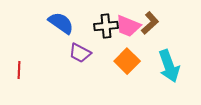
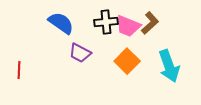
black cross: moved 4 px up
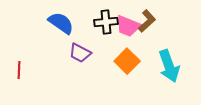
brown L-shape: moved 3 px left, 2 px up
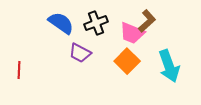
black cross: moved 10 px left, 1 px down; rotated 15 degrees counterclockwise
pink trapezoid: moved 4 px right, 7 px down
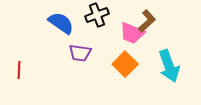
black cross: moved 1 px right, 8 px up
purple trapezoid: rotated 20 degrees counterclockwise
orange square: moved 2 px left, 3 px down
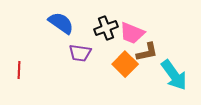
black cross: moved 9 px right, 13 px down
brown L-shape: moved 31 px down; rotated 30 degrees clockwise
cyan arrow: moved 5 px right, 9 px down; rotated 16 degrees counterclockwise
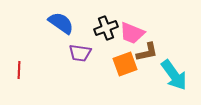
orange square: rotated 25 degrees clockwise
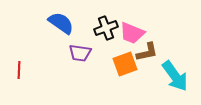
cyan arrow: moved 1 px right, 1 px down
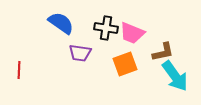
black cross: rotated 30 degrees clockwise
brown L-shape: moved 16 px right
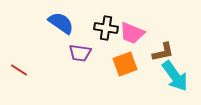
red line: rotated 60 degrees counterclockwise
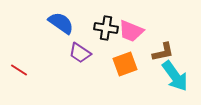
pink trapezoid: moved 1 px left, 2 px up
purple trapezoid: rotated 25 degrees clockwise
